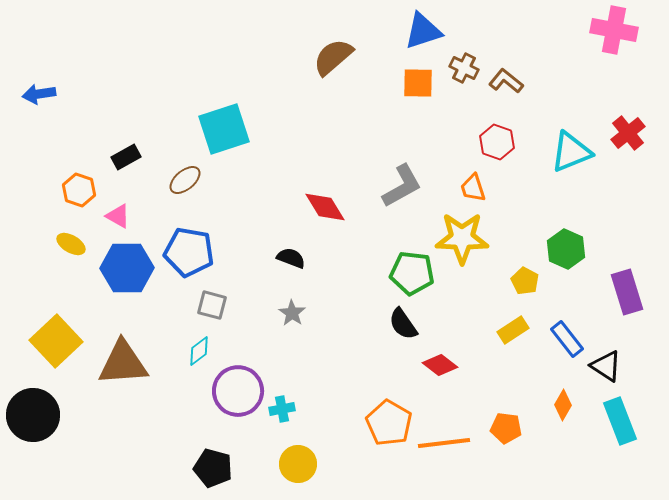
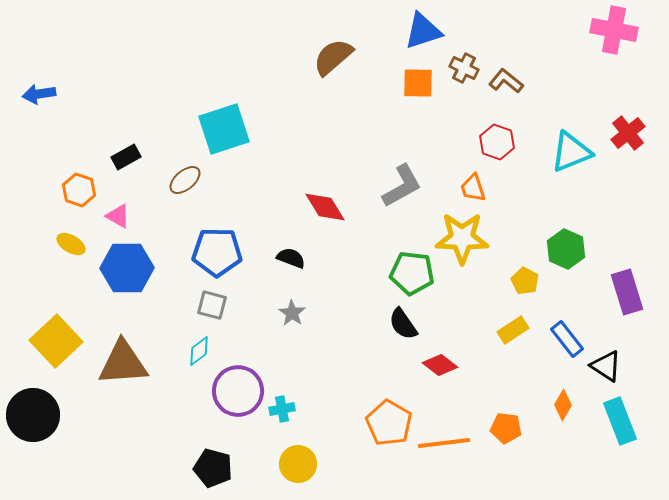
blue pentagon at (189, 252): moved 28 px right; rotated 9 degrees counterclockwise
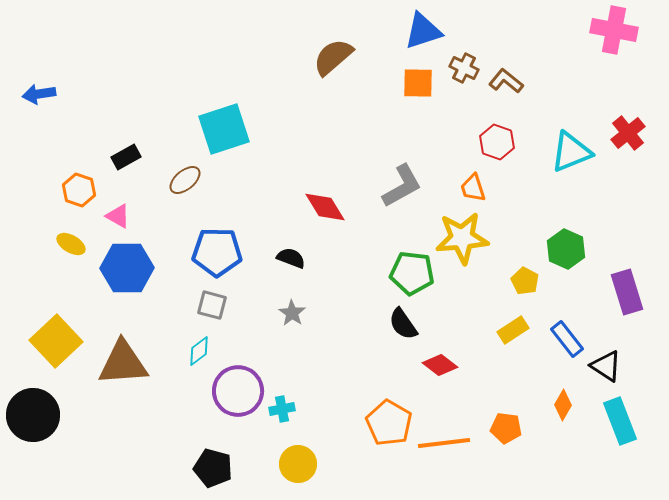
yellow star at (462, 238): rotated 6 degrees counterclockwise
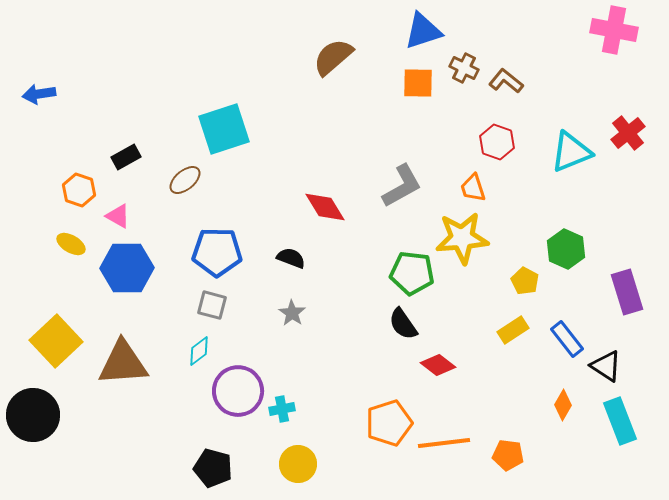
red diamond at (440, 365): moved 2 px left
orange pentagon at (389, 423): rotated 24 degrees clockwise
orange pentagon at (506, 428): moved 2 px right, 27 px down
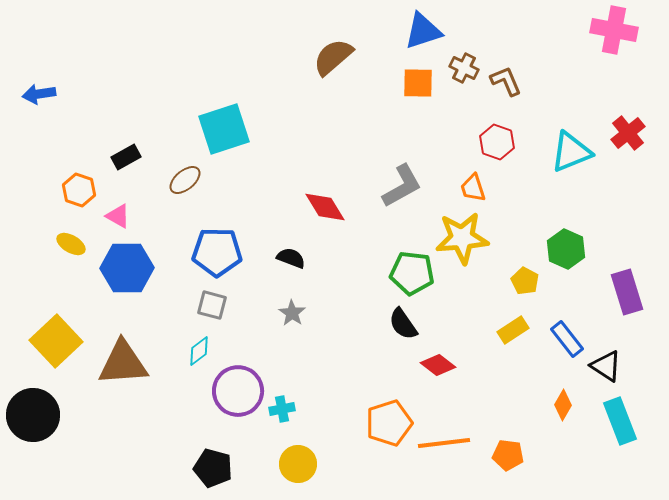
brown L-shape at (506, 81): rotated 28 degrees clockwise
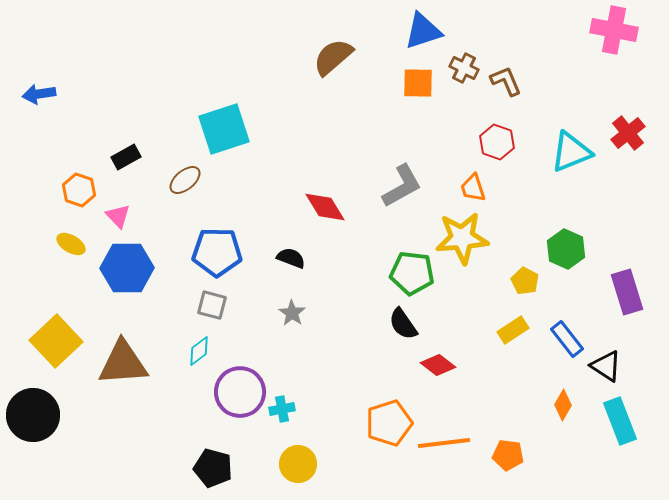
pink triangle at (118, 216): rotated 16 degrees clockwise
purple circle at (238, 391): moved 2 px right, 1 px down
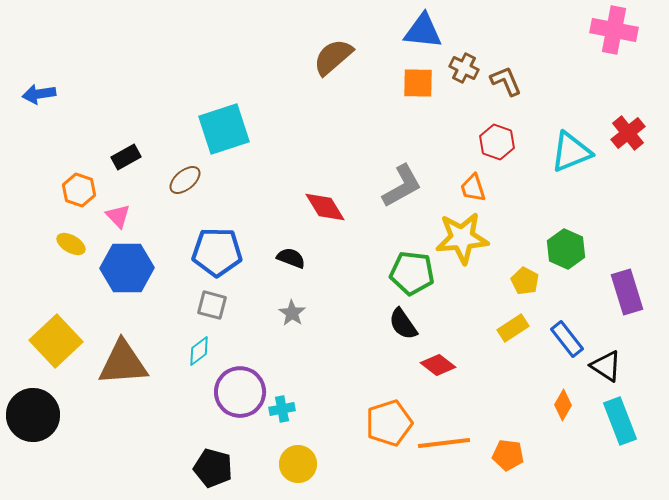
blue triangle at (423, 31): rotated 24 degrees clockwise
yellow rectangle at (513, 330): moved 2 px up
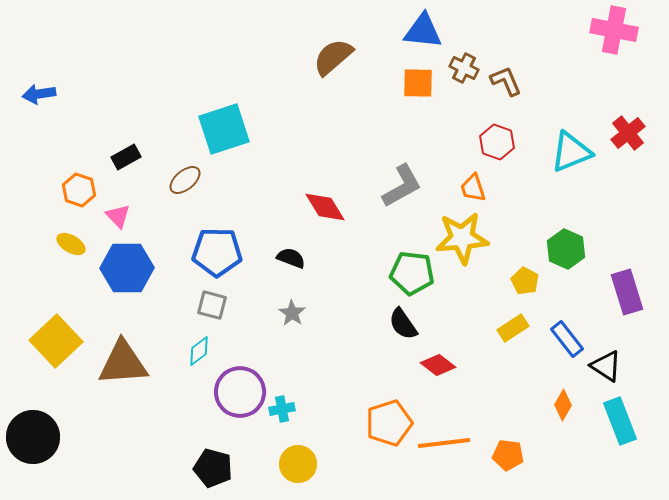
black circle at (33, 415): moved 22 px down
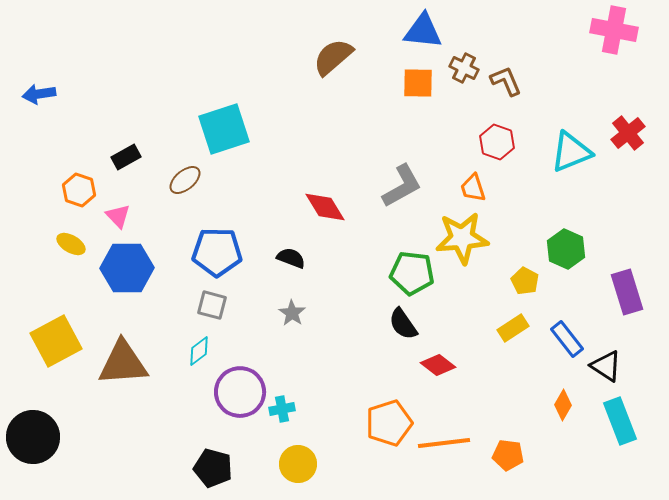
yellow square at (56, 341): rotated 15 degrees clockwise
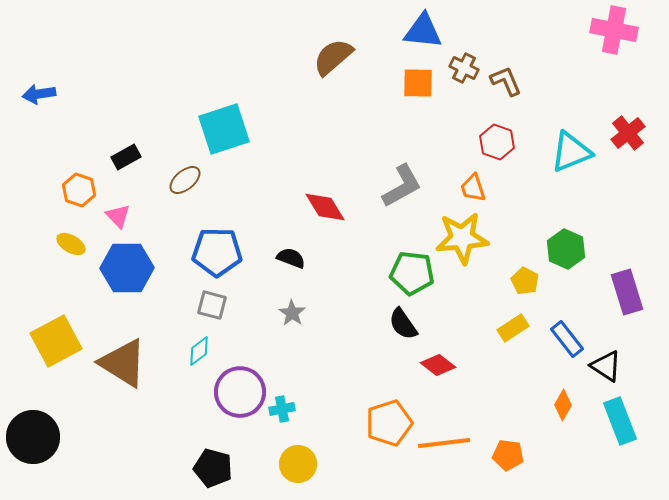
brown triangle at (123, 363): rotated 36 degrees clockwise
